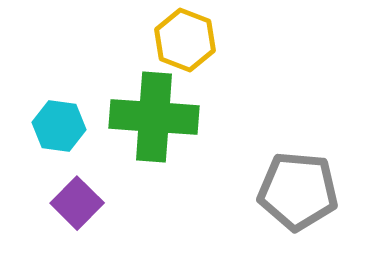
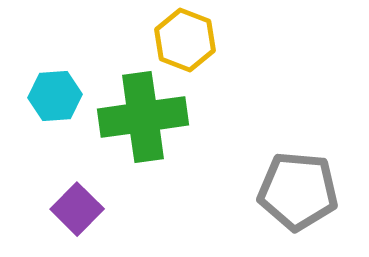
green cross: moved 11 px left; rotated 12 degrees counterclockwise
cyan hexagon: moved 4 px left, 30 px up; rotated 12 degrees counterclockwise
purple square: moved 6 px down
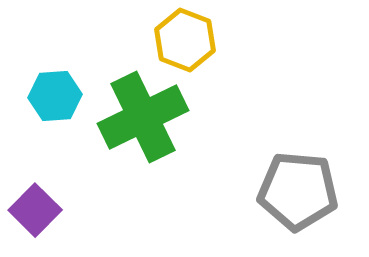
green cross: rotated 18 degrees counterclockwise
purple square: moved 42 px left, 1 px down
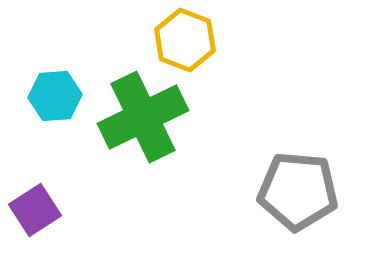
purple square: rotated 12 degrees clockwise
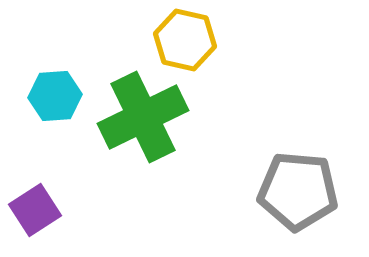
yellow hexagon: rotated 8 degrees counterclockwise
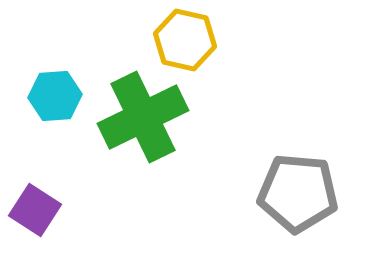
gray pentagon: moved 2 px down
purple square: rotated 24 degrees counterclockwise
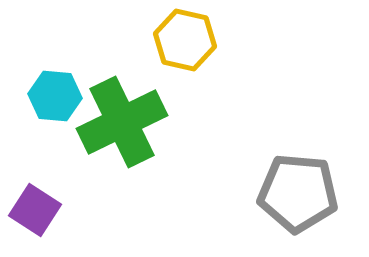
cyan hexagon: rotated 9 degrees clockwise
green cross: moved 21 px left, 5 px down
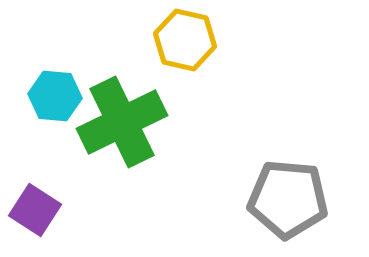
gray pentagon: moved 10 px left, 6 px down
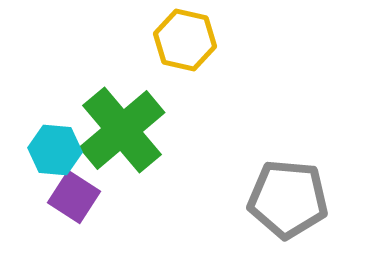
cyan hexagon: moved 54 px down
green cross: moved 8 px down; rotated 14 degrees counterclockwise
purple square: moved 39 px right, 13 px up
